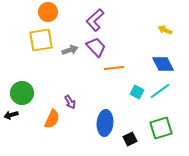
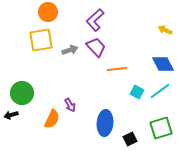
orange line: moved 3 px right, 1 px down
purple arrow: moved 3 px down
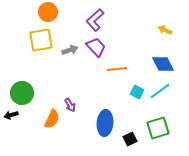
green square: moved 3 px left
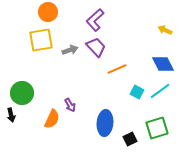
orange line: rotated 18 degrees counterclockwise
black arrow: rotated 88 degrees counterclockwise
green square: moved 1 px left
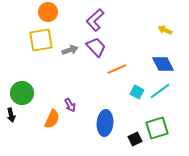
black square: moved 5 px right
